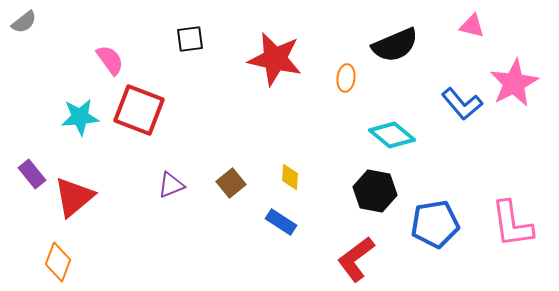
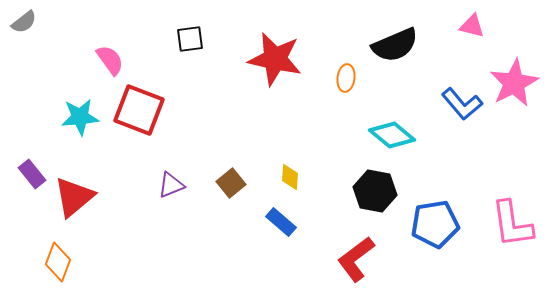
blue rectangle: rotated 8 degrees clockwise
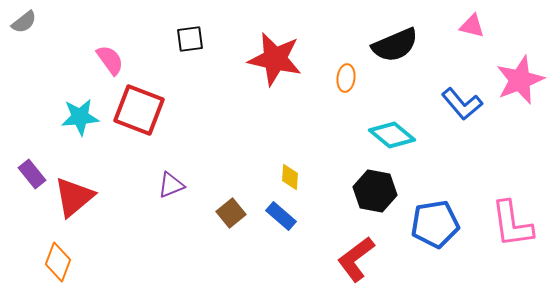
pink star: moved 6 px right, 3 px up; rotated 6 degrees clockwise
brown square: moved 30 px down
blue rectangle: moved 6 px up
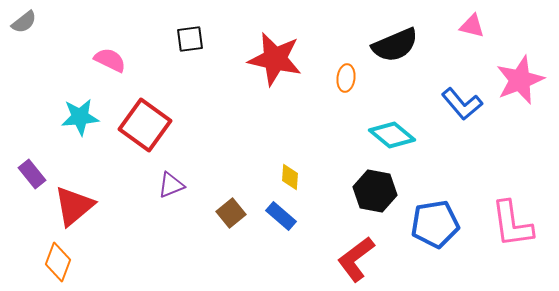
pink semicircle: rotated 28 degrees counterclockwise
red square: moved 6 px right, 15 px down; rotated 15 degrees clockwise
red triangle: moved 9 px down
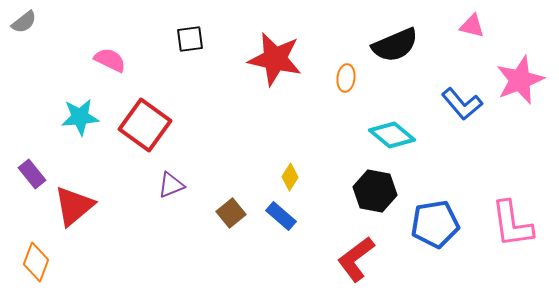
yellow diamond: rotated 28 degrees clockwise
orange diamond: moved 22 px left
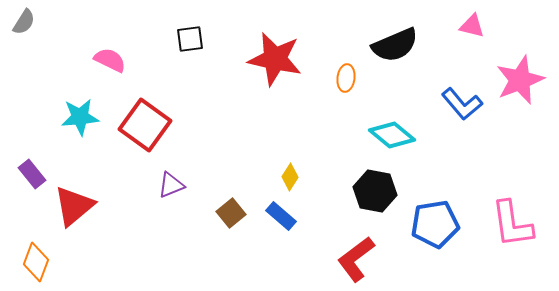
gray semicircle: rotated 20 degrees counterclockwise
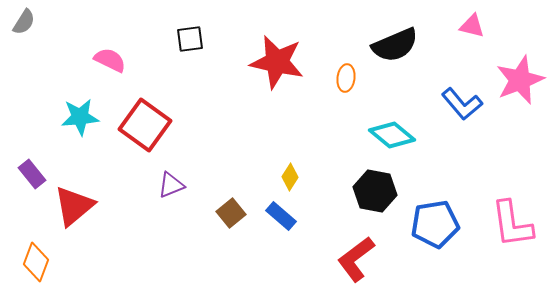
red star: moved 2 px right, 3 px down
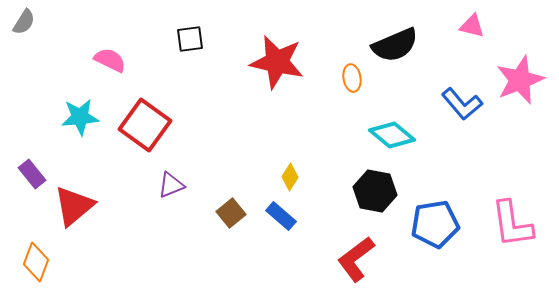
orange ellipse: moved 6 px right; rotated 16 degrees counterclockwise
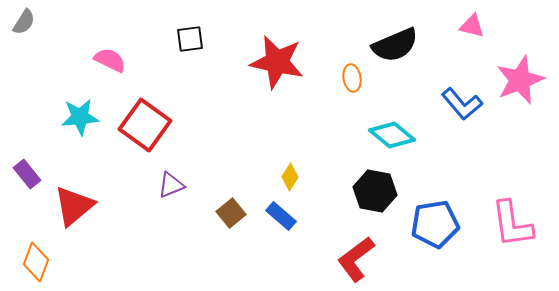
purple rectangle: moved 5 px left
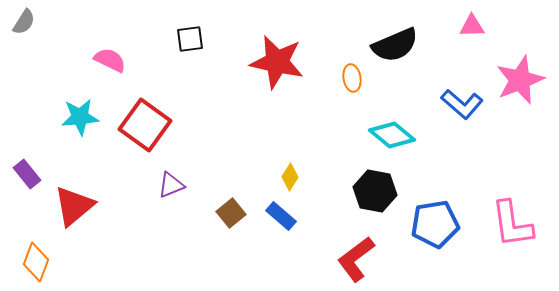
pink triangle: rotated 16 degrees counterclockwise
blue L-shape: rotated 9 degrees counterclockwise
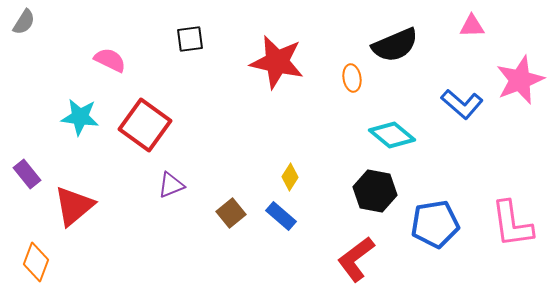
cyan star: rotated 12 degrees clockwise
